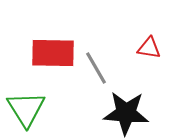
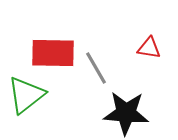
green triangle: moved 14 px up; rotated 24 degrees clockwise
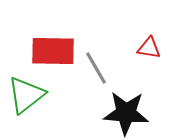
red rectangle: moved 2 px up
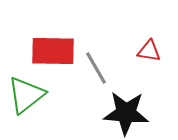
red triangle: moved 3 px down
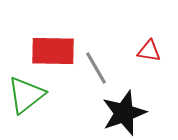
black star: moved 2 px left; rotated 24 degrees counterclockwise
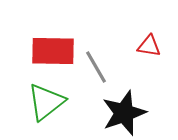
red triangle: moved 5 px up
gray line: moved 1 px up
green triangle: moved 20 px right, 7 px down
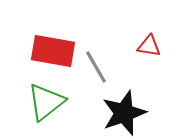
red rectangle: rotated 9 degrees clockwise
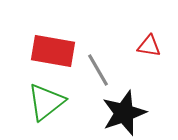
gray line: moved 2 px right, 3 px down
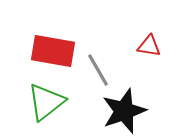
black star: moved 2 px up
